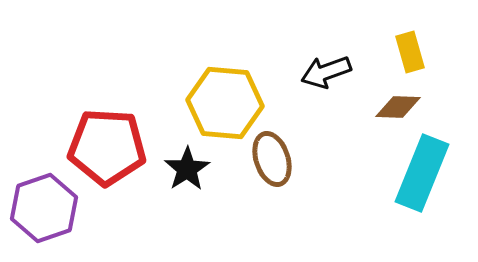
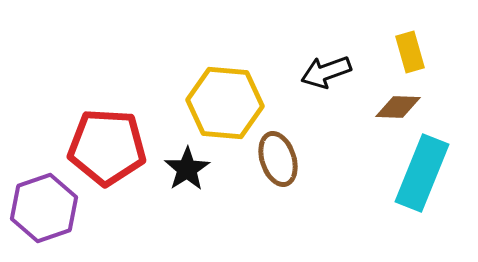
brown ellipse: moved 6 px right
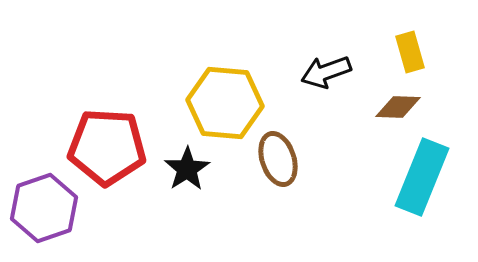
cyan rectangle: moved 4 px down
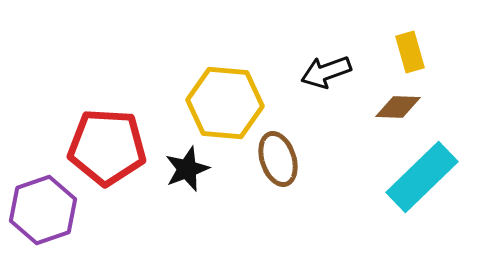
black star: rotated 12 degrees clockwise
cyan rectangle: rotated 24 degrees clockwise
purple hexagon: moved 1 px left, 2 px down
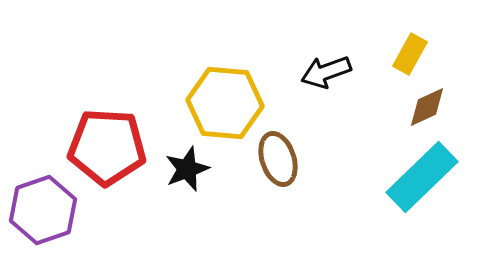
yellow rectangle: moved 2 px down; rotated 45 degrees clockwise
brown diamond: moved 29 px right; rotated 27 degrees counterclockwise
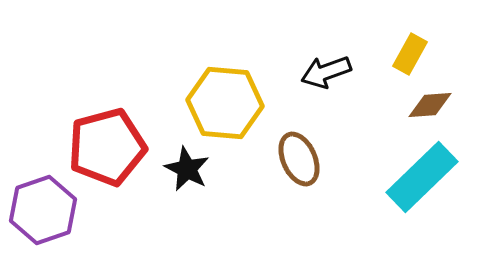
brown diamond: moved 3 px right, 2 px up; rotated 21 degrees clockwise
red pentagon: rotated 18 degrees counterclockwise
brown ellipse: moved 21 px right; rotated 6 degrees counterclockwise
black star: rotated 24 degrees counterclockwise
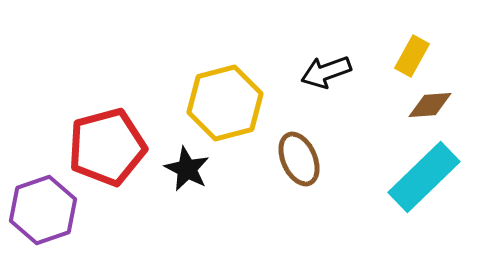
yellow rectangle: moved 2 px right, 2 px down
yellow hexagon: rotated 20 degrees counterclockwise
cyan rectangle: moved 2 px right
